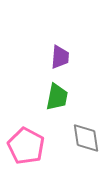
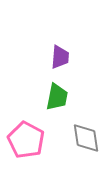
pink pentagon: moved 6 px up
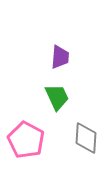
green trapezoid: rotated 36 degrees counterclockwise
gray diamond: rotated 12 degrees clockwise
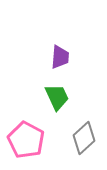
gray diamond: moved 2 px left; rotated 44 degrees clockwise
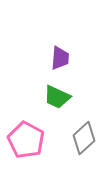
purple trapezoid: moved 1 px down
green trapezoid: rotated 140 degrees clockwise
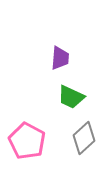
green trapezoid: moved 14 px right
pink pentagon: moved 1 px right, 1 px down
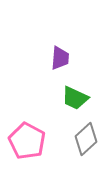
green trapezoid: moved 4 px right, 1 px down
gray diamond: moved 2 px right, 1 px down
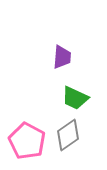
purple trapezoid: moved 2 px right, 1 px up
gray diamond: moved 18 px left, 4 px up; rotated 8 degrees clockwise
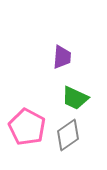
pink pentagon: moved 14 px up
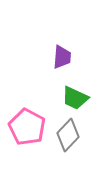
gray diamond: rotated 12 degrees counterclockwise
